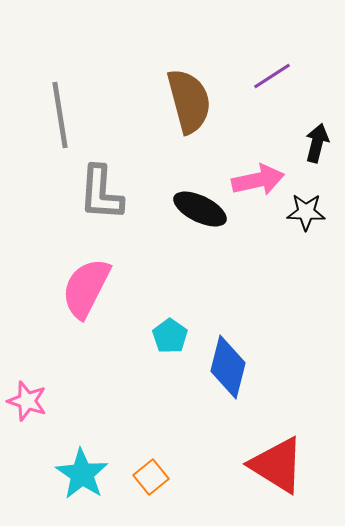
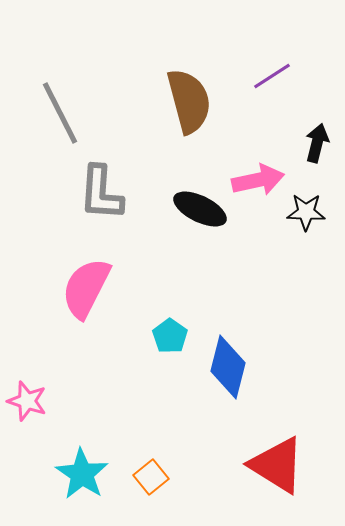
gray line: moved 2 px up; rotated 18 degrees counterclockwise
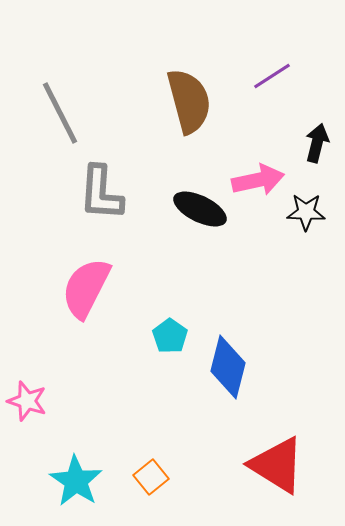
cyan star: moved 6 px left, 7 px down
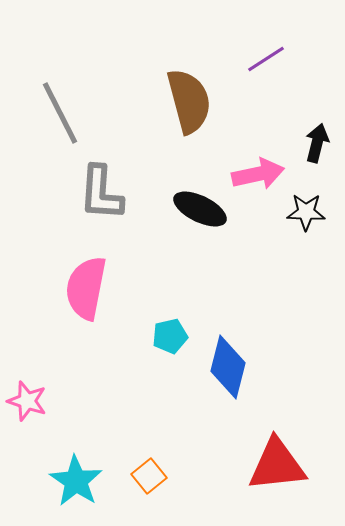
purple line: moved 6 px left, 17 px up
pink arrow: moved 6 px up
pink semicircle: rotated 16 degrees counterclockwise
cyan pentagon: rotated 24 degrees clockwise
red triangle: rotated 38 degrees counterclockwise
orange square: moved 2 px left, 1 px up
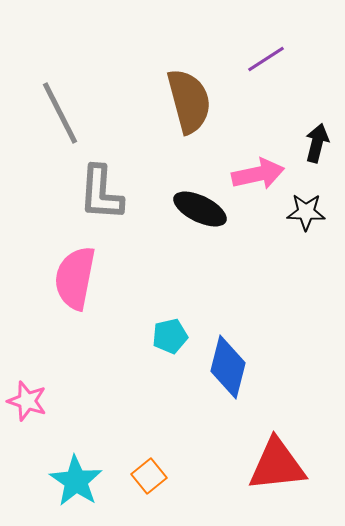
pink semicircle: moved 11 px left, 10 px up
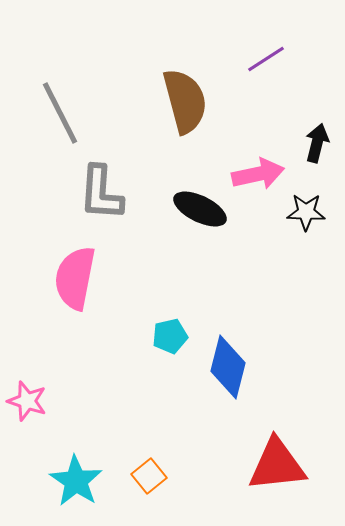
brown semicircle: moved 4 px left
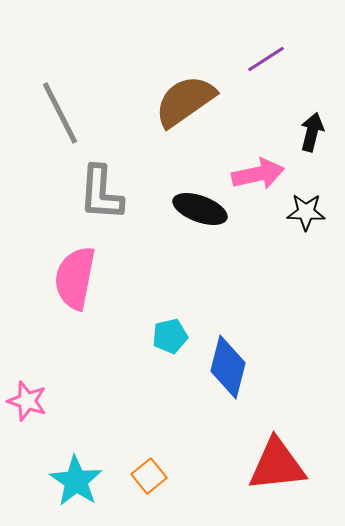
brown semicircle: rotated 110 degrees counterclockwise
black arrow: moved 5 px left, 11 px up
black ellipse: rotated 6 degrees counterclockwise
